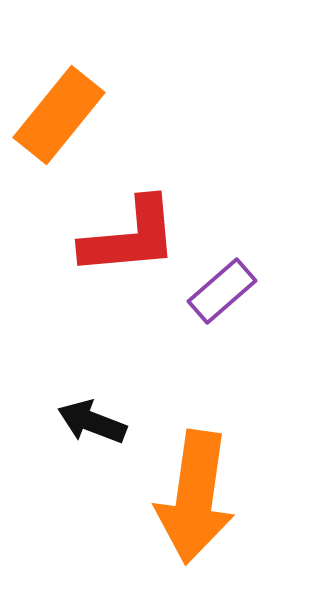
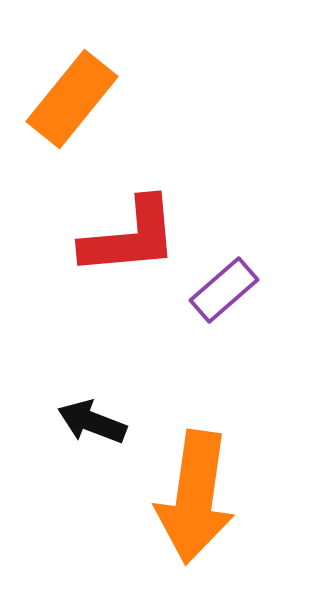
orange rectangle: moved 13 px right, 16 px up
purple rectangle: moved 2 px right, 1 px up
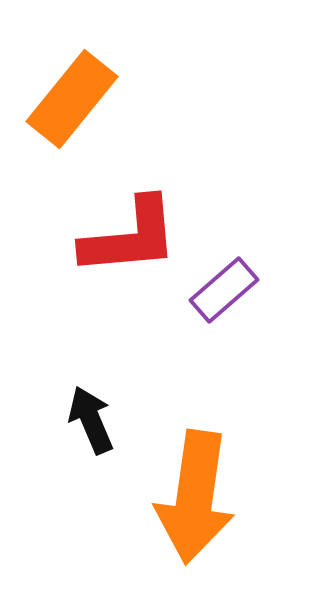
black arrow: moved 1 px left, 2 px up; rotated 46 degrees clockwise
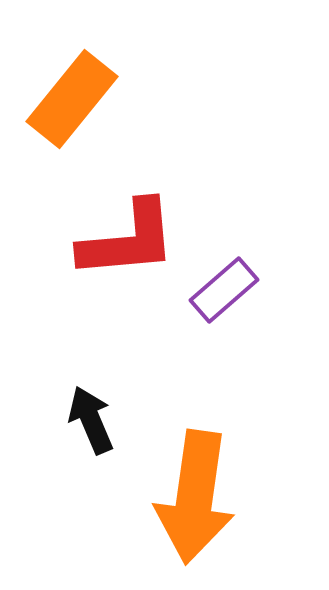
red L-shape: moved 2 px left, 3 px down
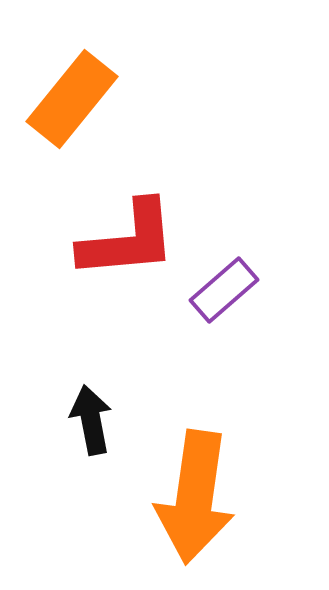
black arrow: rotated 12 degrees clockwise
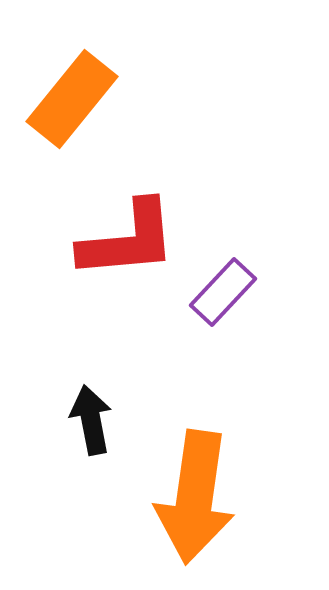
purple rectangle: moved 1 px left, 2 px down; rotated 6 degrees counterclockwise
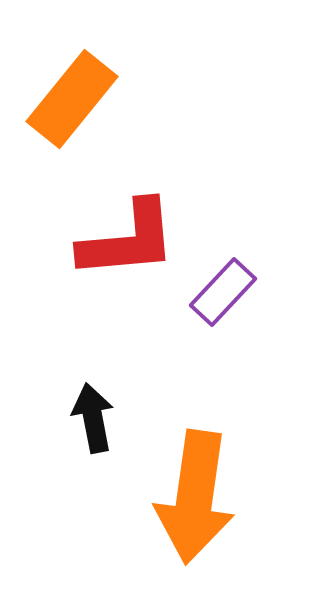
black arrow: moved 2 px right, 2 px up
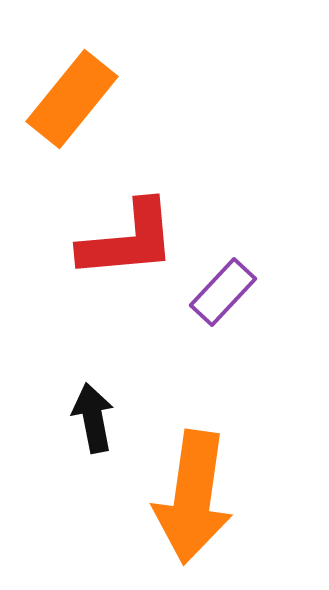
orange arrow: moved 2 px left
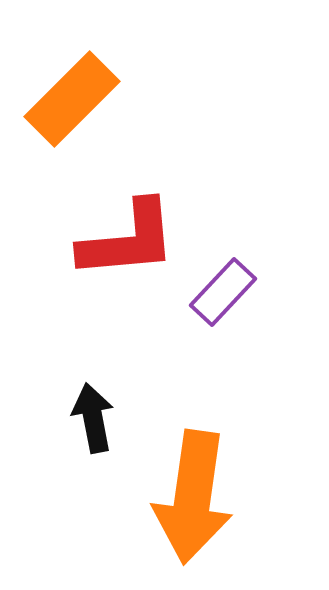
orange rectangle: rotated 6 degrees clockwise
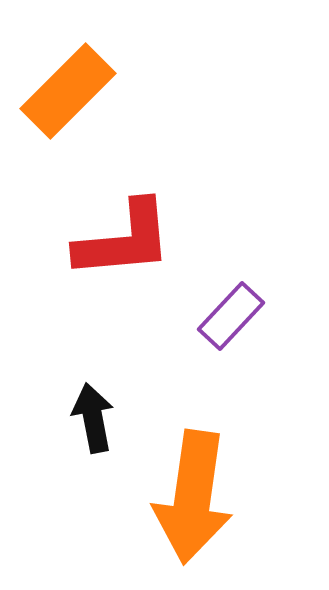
orange rectangle: moved 4 px left, 8 px up
red L-shape: moved 4 px left
purple rectangle: moved 8 px right, 24 px down
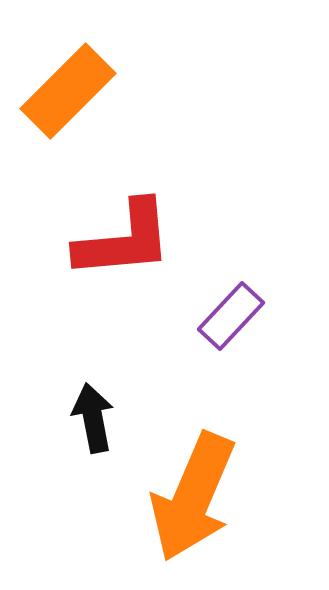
orange arrow: rotated 15 degrees clockwise
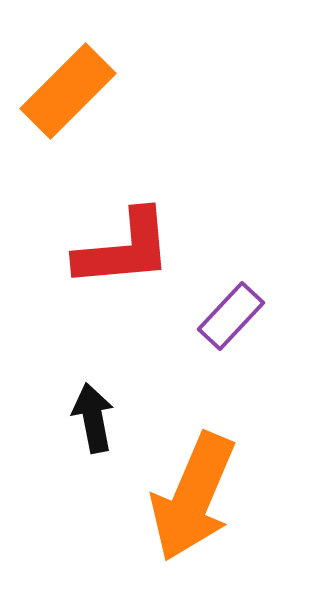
red L-shape: moved 9 px down
